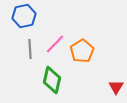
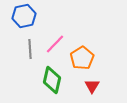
orange pentagon: moved 7 px down
red triangle: moved 24 px left, 1 px up
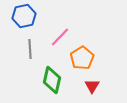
pink line: moved 5 px right, 7 px up
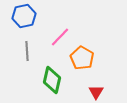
gray line: moved 3 px left, 2 px down
orange pentagon: rotated 10 degrees counterclockwise
red triangle: moved 4 px right, 6 px down
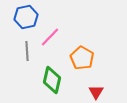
blue hexagon: moved 2 px right, 1 px down
pink line: moved 10 px left
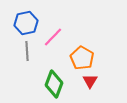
blue hexagon: moved 6 px down
pink line: moved 3 px right
green diamond: moved 2 px right, 4 px down; rotated 8 degrees clockwise
red triangle: moved 6 px left, 11 px up
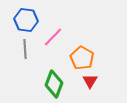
blue hexagon: moved 3 px up; rotated 20 degrees clockwise
gray line: moved 2 px left, 2 px up
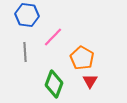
blue hexagon: moved 1 px right, 5 px up
gray line: moved 3 px down
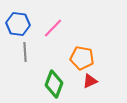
blue hexagon: moved 9 px left, 9 px down
pink line: moved 9 px up
orange pentagon: rotated 20 degrees counterclockwise
red triangle: rotated 35 degrees clockwise
